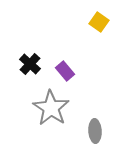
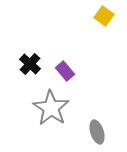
yellow square: moved 5 px right, 6 px up
gray ellipse: moved 2 px right, 1 px down; rotated 15 degrees counterclockwise
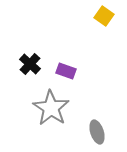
purple rectangle: moved 1 px right; rotated 30 degrees counterclockwise
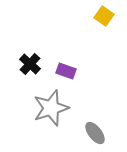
gray star: rotated 21 degrees clockwise
gray ellipse: moved 2 px left, 1 px down; rotated 20 degrees counterclockwise
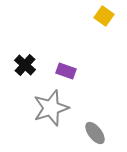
black cross: moved 5 px left, 1 px down
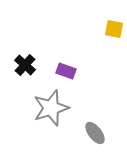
yellow square: moved 10 px right, 13 px down; rotated 24 degrees counterclockwise
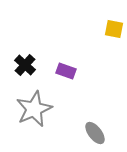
gray star: moved 17 px left, 1 px down; rotated 6 degrees counterclockwise
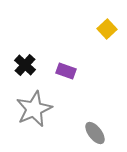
yellow square: moved 7 px left; rotated 36 degrees clockwise
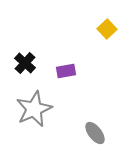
black cross: moved 2 px up
purple rectangle: rotated 30 degrees counterclockwise
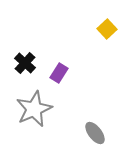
purple rectangle: moved 7 px left, 2 px down; rotated 48 degrees counterclockwise
